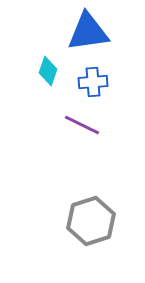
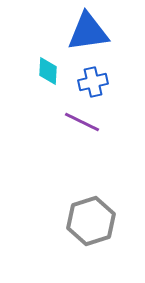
cyan diamond: rotated 16 degrees counterclockwise
blue cross: rotated 8 degrees counterclockwise
purple line: moved 3 px up
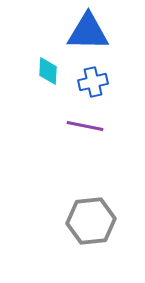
blue triangle: rotated 9 degrees clockwise
purple line: moved 3 px right, 4 px down; rotated 15 degrees counterclockwise
gray hexagon: rotated 12 degrees clockwise
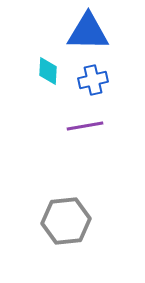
blue cross: moved 2 px up
purple line: rotated 21 degrees counterclockwise
gray hexagon: moved 25 px left
